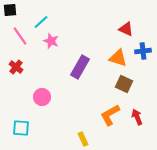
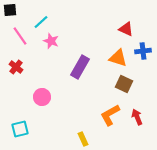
cyan square: moved 1 px left, 1 px down; rotated 18 degrees counterclockwise
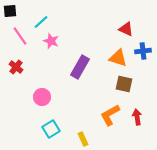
black square: moved 1 px down
brown square: rotated 12 degrees counterclockwise
red arrow: rotated 14 degrees clockwise
cyan square: moved 31 px right; rotated 18 degrees counterclockwise
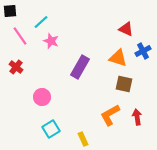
blue cross: rotated 21 degrees counterclockwise
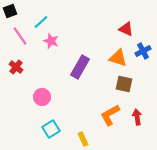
black square: rotated 16 degrees counterclockwise
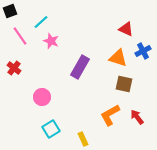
red cross: moved 2 px left, 1 px down
red arrow: rotated 28 degrees counterclockwise
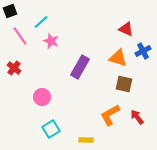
yellow rectangle: moved 3 px right, 1 px down; rotated 64 degrees counterclockwise
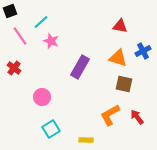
red triangle: moved 6 px left, 3 px up; rotated 14 degrees counterclockwise
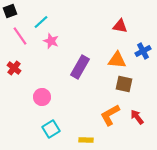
orange triangle: moved 1 px left, 2 px down; rotated 12 degrees counterclockwise
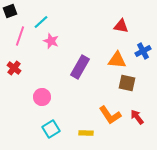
red triangle: moved 1 px right
pink line: rotated 54 degrees clockwise
brown square: moved 3 px right, 1 px up
orange L-shape: rotated 95 degrees counterclockwise
yellow rectangle: moved 7 px up
